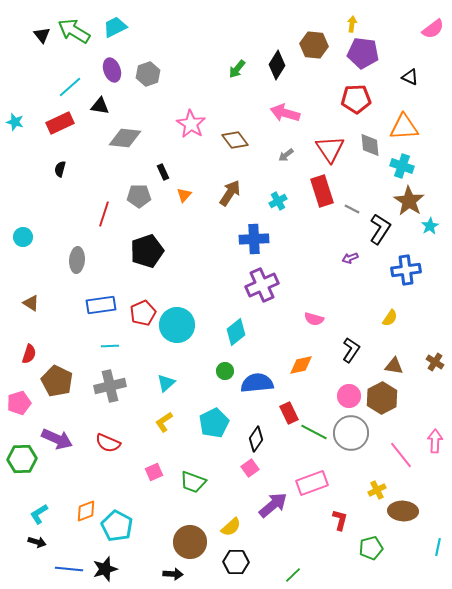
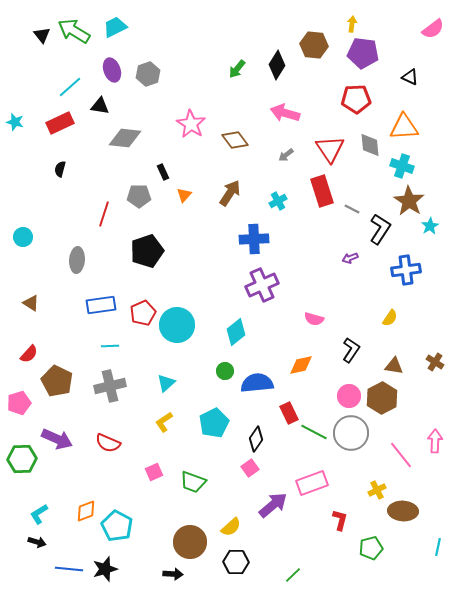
red semicircle at (29, 354): rotated 24 degrees clockwise
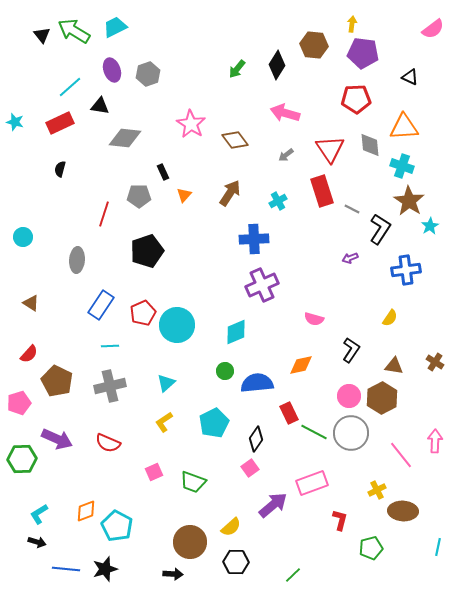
blue rectangle at (101, 305): rotated 48 degrees counterclockwise
cyan diamond at (236, 332): rotated 16 degrees clockwise
blue line at (69, 569): moved 3 px left
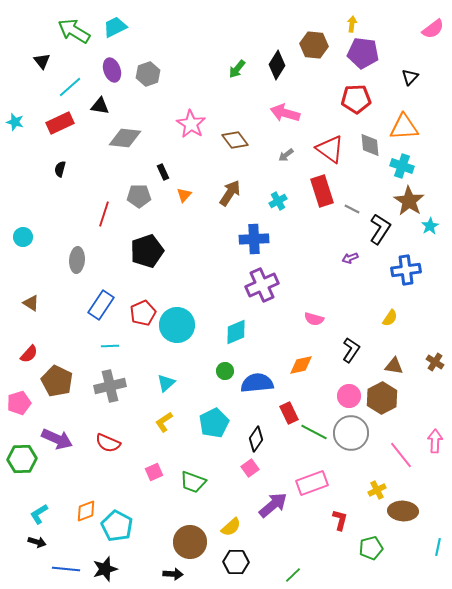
black triangle at (42, 35): moved 26 px down
black triangle at (410, 77): rotated 48 degrees clockwise
red triangle at (330, 149): rotated 20 degrees counterclockwise
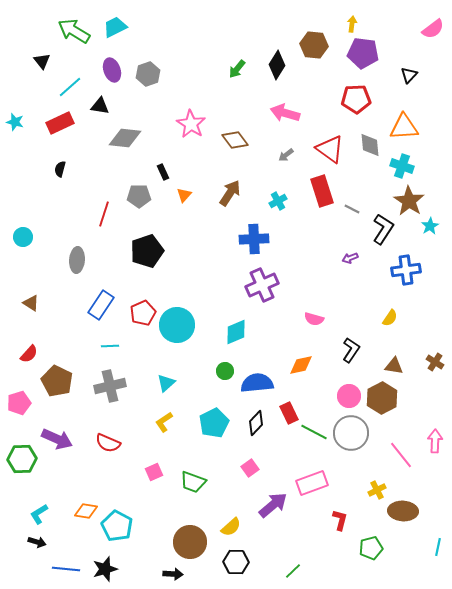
black triangle at (410, 77): moved 1 px left, 2 px up
black L-shape at (380, 229): moved 3 px right
black diamond at (256, 439): moved 16 px up; rotated 10 degrees clockwise
orange diamond at (86, 511): rotated 30 degrees clockwise
green line at (293, 575): moved 4 px up
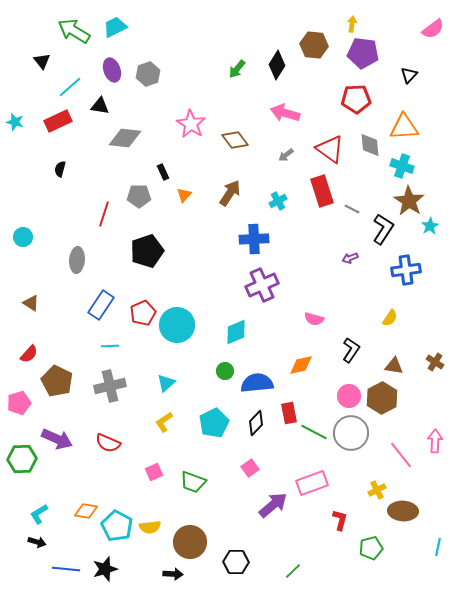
red rectangle at (60, 123): moved 2 px left, 2 px up
red rectangle at (289, 413): rotated 15 degrees clockwise
yellow semicircle at (231, 527): moved 81 px left; rotated 35 degrees clockwise
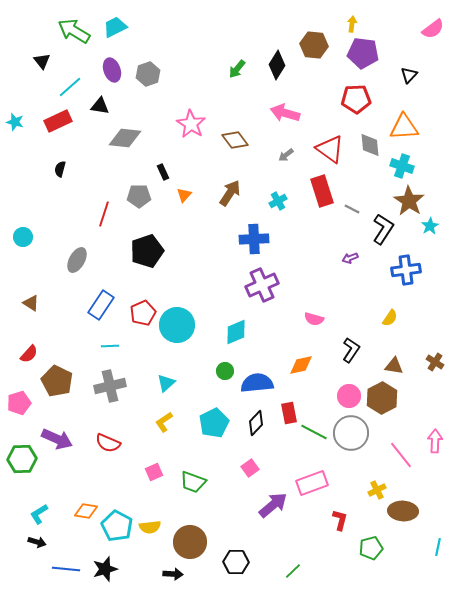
gray ellipse at (77, 260): rotated 25 degrees clockwise
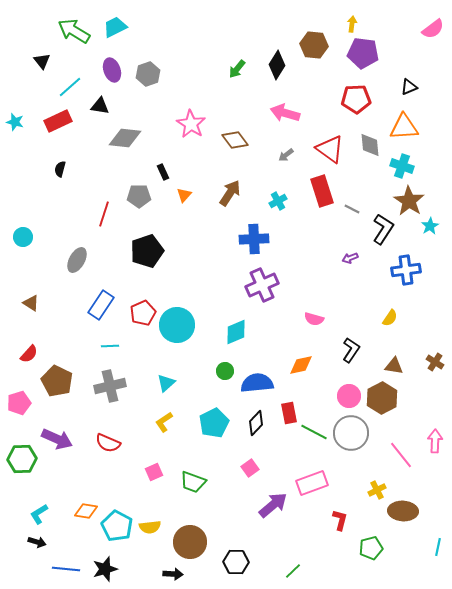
black triangle at (409, 75): moved 12 px down; rotated 24 degrees clockwise
